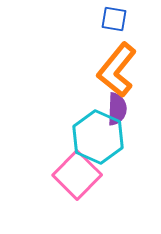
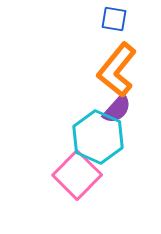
purple semicircle: rotated 40 degrees clockwise
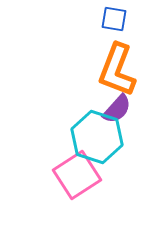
orange L-shape: rotated 18 degrees counterclockwise
cyan hexagon: moved 1 px left; rotated 6 degrees counterclockwise
pink square: rotated 12 degrees clockwise
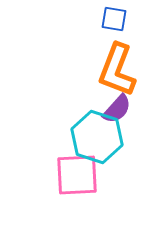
pink square: rotated 30 degrees clockwise
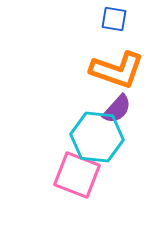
orange L-shape: rotated 92 degrees counterclockwise
cyan hexagon: rotated 12 degrees counterclockwise
pink square: rotated 24 degrees clockwise
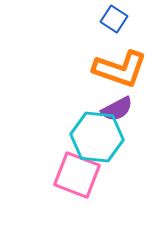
blue square: rotated 24 degrees clockwise
orange L-shape: moved 3 px right, 1 px up
purple semicircle: rotated 20 degrees clockwise
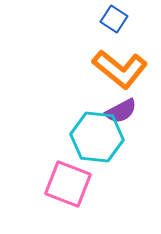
orange L-shape: rotated 20 degrees clockwise
purple semicircle: moved 4 px right, 2 px down
pink square: moved 9 px left, 9 px down
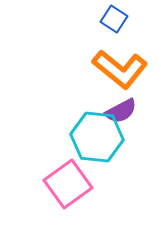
pink square: rotated 33 degrees clockwise
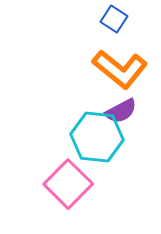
pink square: rotated 9 degrees counterclockwise
